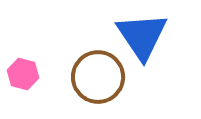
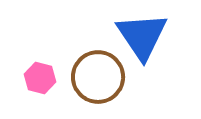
pink hexagon: moved 17 px right, 4 px down
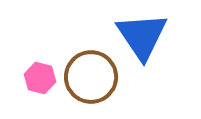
brown circle: moved 7 px left
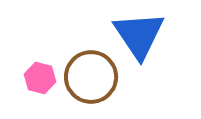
blue triangle: moved 3 px left, 1 px up
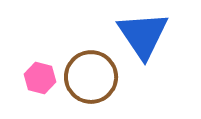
blue triangle: moved 4 px right
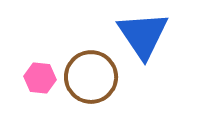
pink hexagon: rotated 8 degrees counterclockwise
